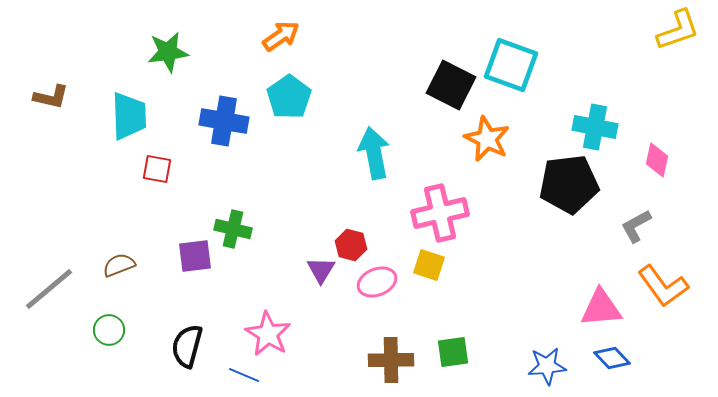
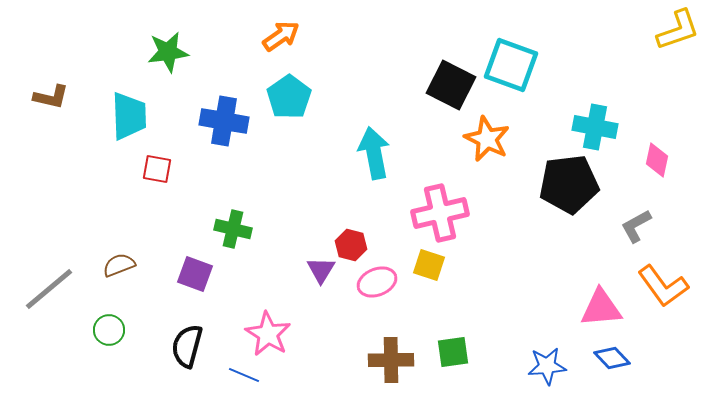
purple square: moved 18 px down; rotated 27 degrees clockwise
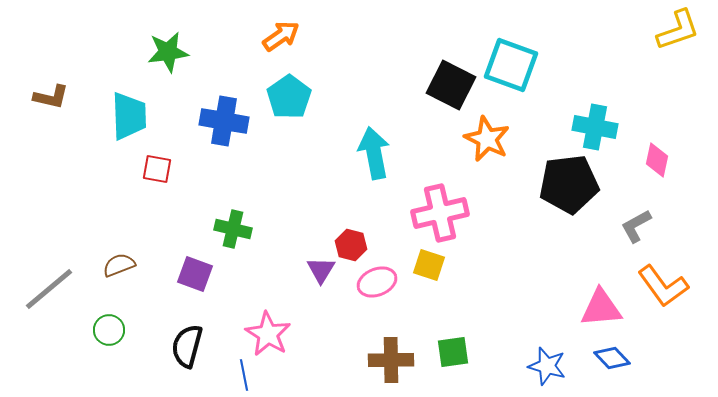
blue star: rotated 21 degrees clockwise
blue line: rotated 56 degrees clockwise
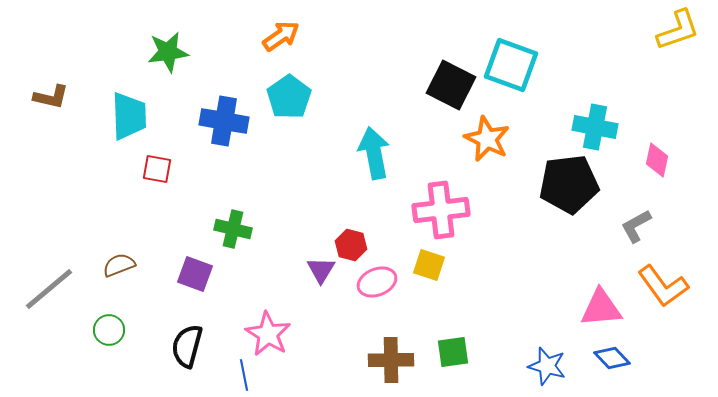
pink cross: moved 1 px right, 3 px up; rotated 6 degrees clockwise
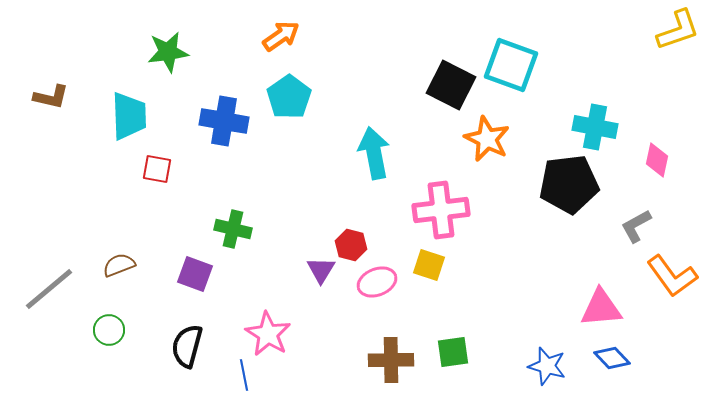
orange L-shape: moved 9 px right, 10 px up
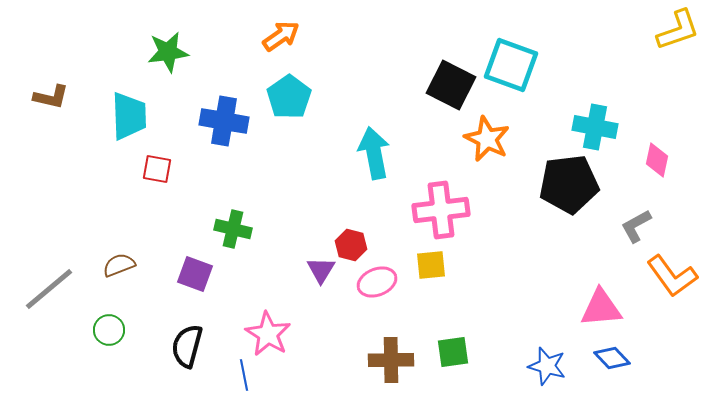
yellow square: moved 2 px right; rotated 24 degrees counterclockwise
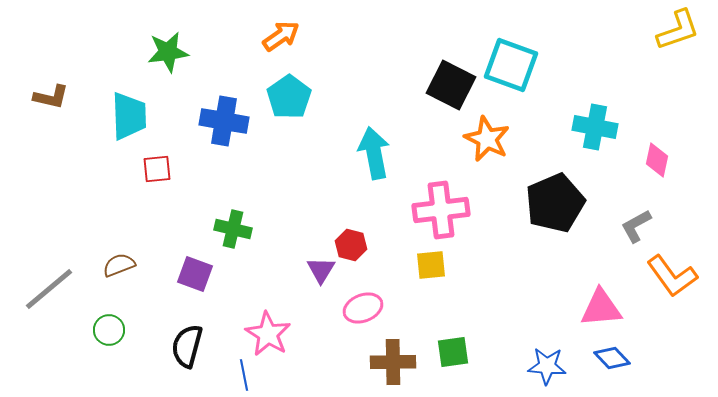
red square: rotated 16 degrees counterclockwise
black pentagon: moved 14 px left, 19 px down; rotated 16 degrees counterclockwise
pink ellipse: moved 14 px left, 26 px down
brown cross: moved 2 px right, 2 px down
blue star: rotated 12 degrees counterclockwise
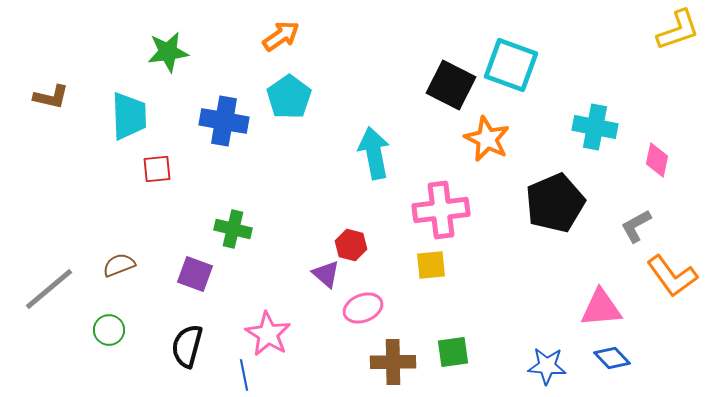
purple triangle: moved 5 px right, 4 px down; rotated 20 degrees counterclockwise
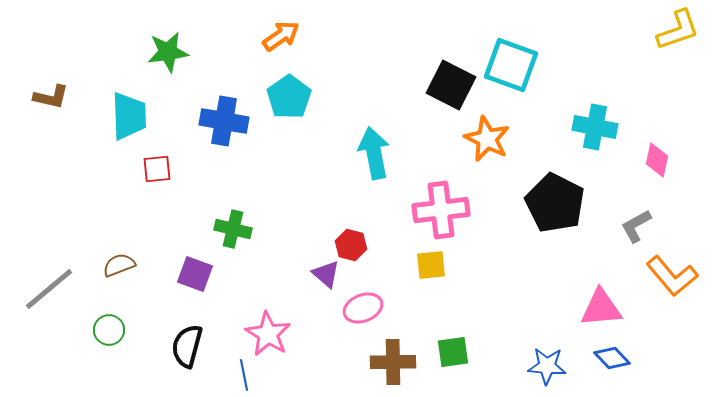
black pentagon: rotated 22 degrees counterclockwise
orange L-shape: rotated 4 degrees counterclockwise
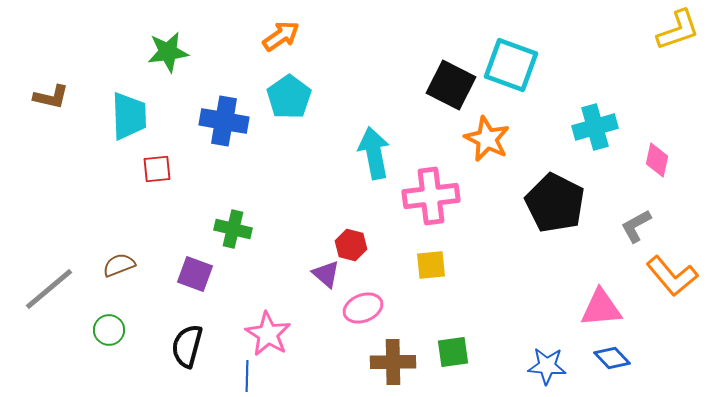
cyan cross: rotated 27 degrees counterclockwise
pink cross: moved 10 px left, 14 px up
blue line: moved 3 px right, 1 px down; rotated 12 degrees clockwise
